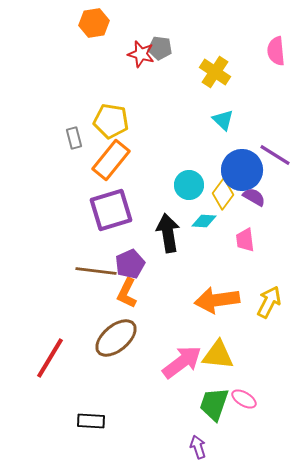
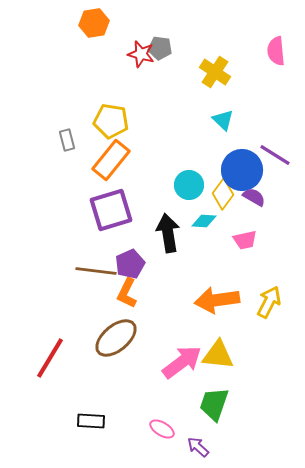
gray rectangle: moved 7 px left, 2 px down
pink trapezoid: rotated 95 degrees counterclockwise
pink ellipse: moved 82 px left, 30 px down
purple arrow: rotated 30 degrees counterclockwise
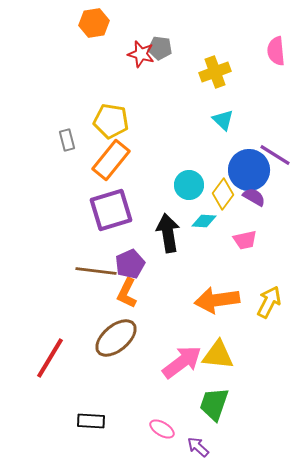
yellow cross: rotated 36 degrees clockwise
blue circle: moved 7 px right
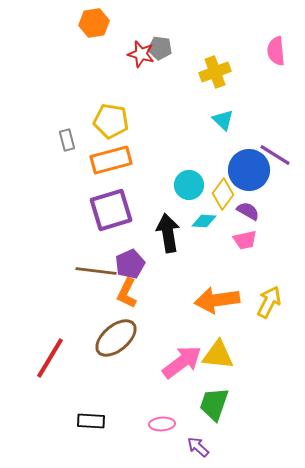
orange rectangle: rotated 36 degrees clockwise
purple semicircle: moved 6 px left, 14 px down
pink ellipse: moved 5 px up; rotated 35 degrees counterclockwise
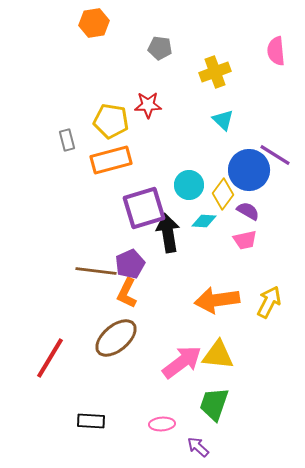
red star: moved 7 px right, 51 px down; rotated 16 degrees counterclockwise
purple square: moved 33 px right, 2 px up
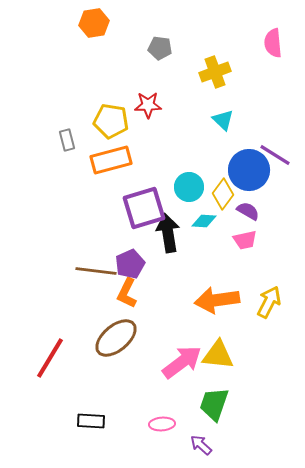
pink semicircle: moved 3 px left, 8 px up
cyan circle: moved 2 px down
purple arrow: moved 3 px right, 2 px up
